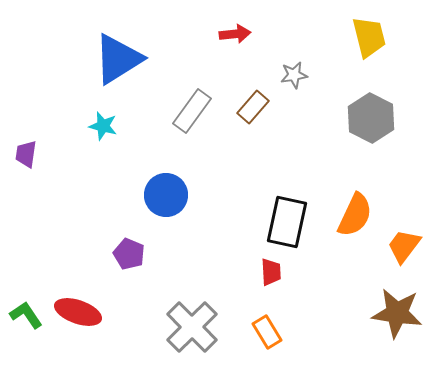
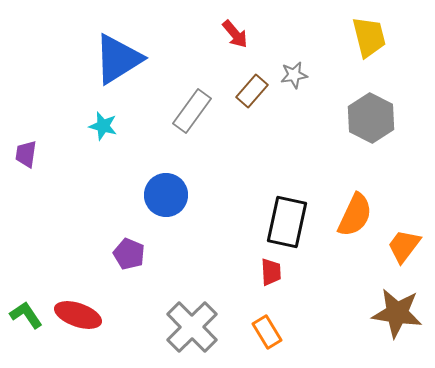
red arrow: rotated 56 degrees clockwise
brown rectangle: moved 1 px left, 16 px up
red ellipse: moved 3 px down
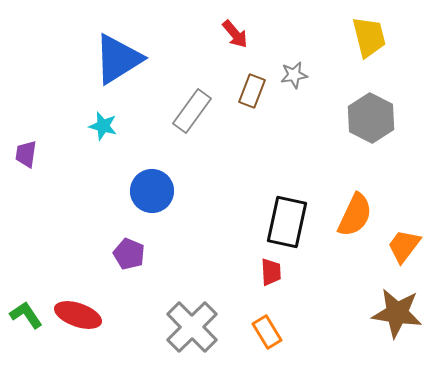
brown rectangle: rotated 20 degrees counterclockwise
blue circle: moved 14 px left, 4 px up
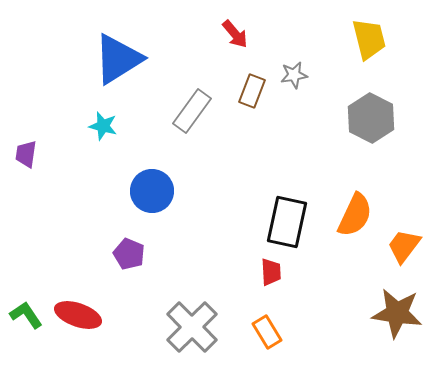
yellow trapezoid: moved 2 px down
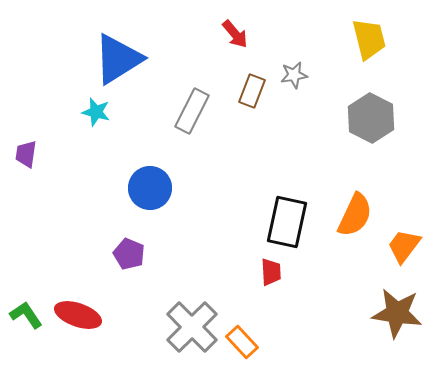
gray rectangle: rotated 9 degrees counterclockwise
cyan star: moved 7 px left, 14 px up
blue circle: moved 2 px left, 3 px up
orange rectangle: moved 25 px left, 10 px down; rotated 12 degrees counterclockwise
